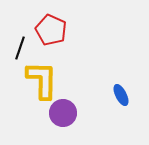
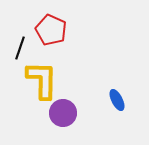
blue ellipse: moved 4 px left, 5 px down
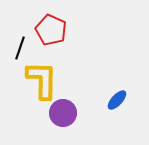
blue ellipse: rotated 70 degrees clockwise
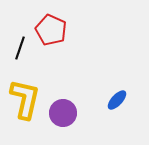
yellow L-shape: moved 17 px left, 19 px down; rotated 12 degrees clockwise
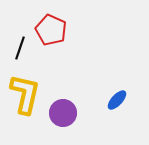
yellow L-shape: moved 5 px up
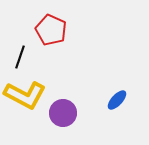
black line: moved 9 px down
yellow L-shape: moved 1 px down; rotated 105 degrees clockwise
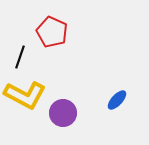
red pentagon: moved 1 px right, 2 px down
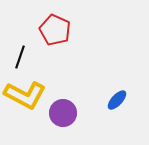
red pentagon: moved 3 px right, 2 px up
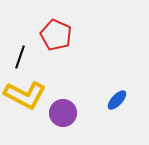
red pentagon: moved 1 px right, 5 px down
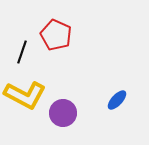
black line: moved 2 px right, 5 px up
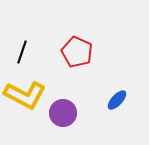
red pentagon: moved 21 px right, 17 px down
